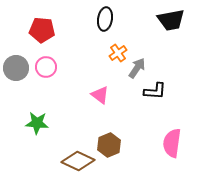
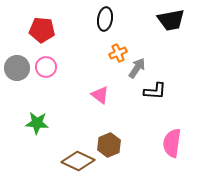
orange cross: rotated 12 degrees clockwise
gray circle: moved 1 px right
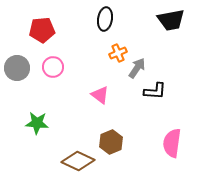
red pentagon: rotated 10 degrees counterclockwise
pink circle: moved 7 px right
brown hexagon: moved 2 px right, 3 px up
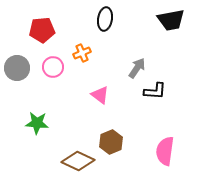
orange cross: moved 36 px left
pink semicircle: moved 7 px left, 8 px down
